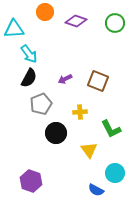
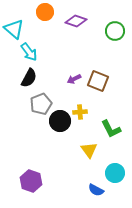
green circle: moved 8 px down
cyan triangle: rotated 45 degrees clockwise
cyan arrow: moved 2 px up
purple arrow: moved 9 px right
black circle: moved 4 px right, 12 px up
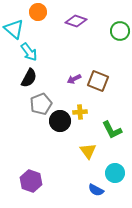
orange circle: moved 7 px left
green circle: moved 5 px right
green L-shape: moved 1 px right, 1 px down
yellow triangle: moved 1 px left, 1 px down
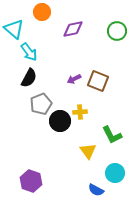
orange circle: moved 4 px right
purple diamond: moved 3 px left, 8 px down; rotated 30 degrees counterclockwise
green circle: moved 3 px left
green L-shape: moved 5 px down
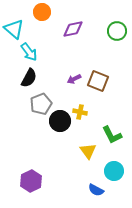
yellow cross: rotated 16 degrees clockwise
cyan circle: moved 1 px left, 2 px up
purple hexagon: rotated 15 degrees clockwise
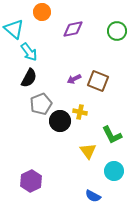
blue semicircle: moved 3 px left, 6 px down
